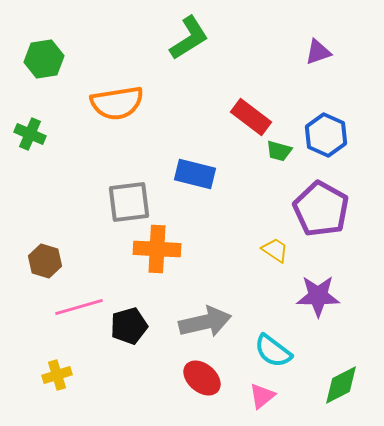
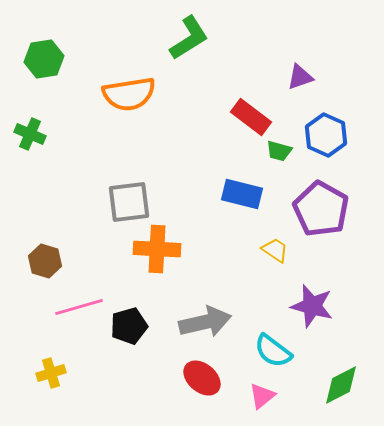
purple triangle: moved 18 px left, 25 px down
orange semicircle: moved 12 px right, 9 px up
blue rectangle: moved 47 px right, 20 px down
purple star: moved 6 px left, 10 px down; rotated 15 degrees clockwise
yellow cross: moved 6 px left, 2 px up
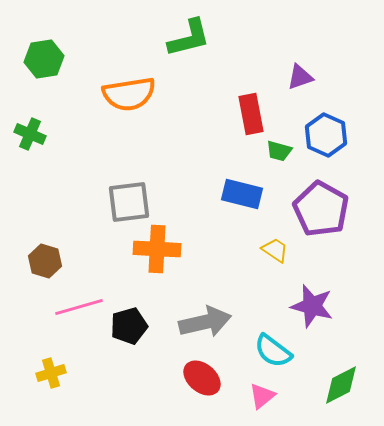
green L-shape: rotated 18 degrees clockwise
red rectangle: moved 3 px up; rotated 42 degrees clockwise
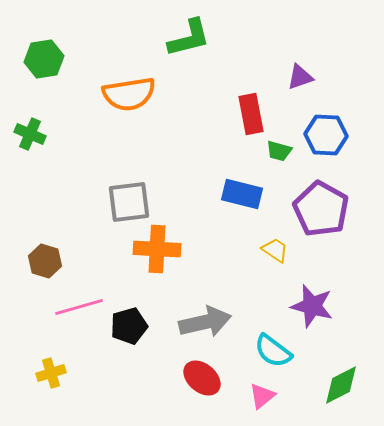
blue hexagon: rotated 21 degrees counterclockwise
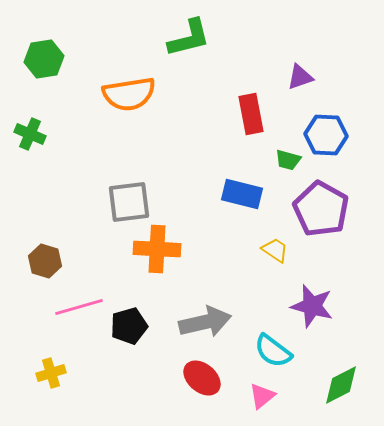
green trapezoid: moved 9 px right, 9 px down
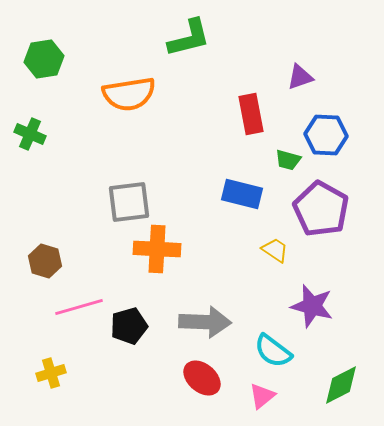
gray arrow: rotated 15 degrees clockwise
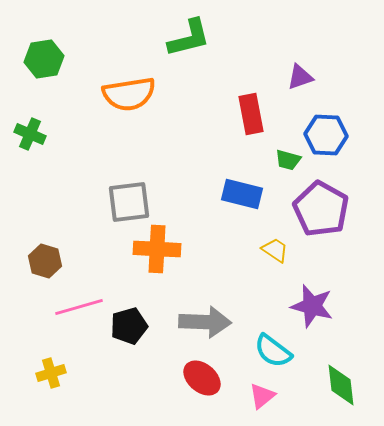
green diamond: rotated 69 degrees counterclockwise
